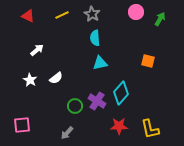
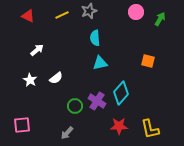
gray star: moved 3 px left, 3 px up; rotated 21 degrees clockwise
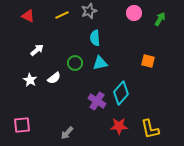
pink circle: moved 2 px left, 1 px down
white semicircle: moved 2 px left
green circle: moved 43 px up
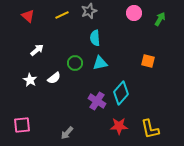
red triangle: rotated 16 degrees clockwise
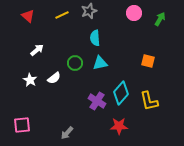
yellow L-shape: moved 1 px left, 28 px up
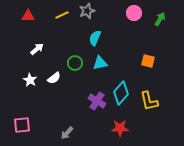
gray star: moved 2 px left
red triangle: rotated 40 degrees counterclockwise
cyan semicircle: rotated 28 degrees clockwise
white arrow: moved 1 px up
red star: moved 1 px right, 2 px down
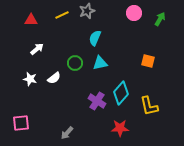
red triangle: moved 3 px right, 4 px down
white star: moved 1 px up; rotated 16 degrees counterclockwise
yellow L-shape: moved 5 px down
pink square: moved 1 px left, 2 px up
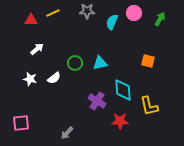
gray star: rotated 21 degrees clockwise
yellow line: moved 9 px left, 2 px up
cyan semicircle: moved 17 px right, 16 px up
cyan diamond: moved 2 px right, 3 px up; rotated 45 degrees counterclockwise
red star: moved 7 px up
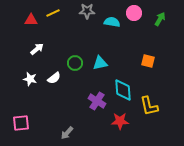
cyan semicircle: rotated 77 degrees clockwise
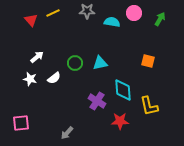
red triangle: rotated 48 degrees clockwise
white arrow: moved 8 px down
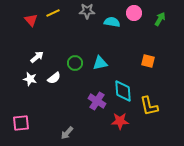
cyan diamond: moved 1 px down
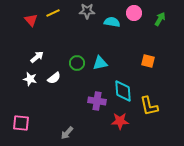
green circle: moved 2 px right
purple cross: rotated 24 degrees counterclockwise
pink square: rotated 12 degrees clockwise
